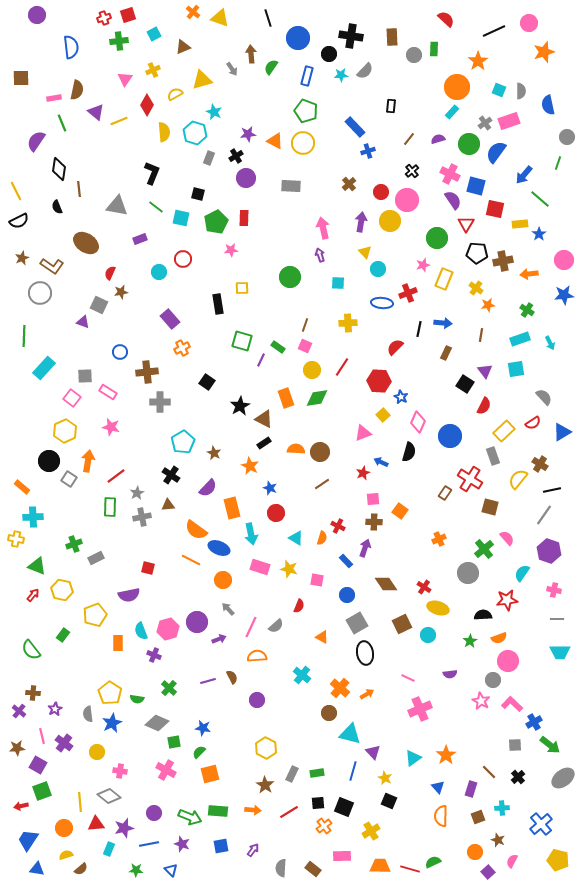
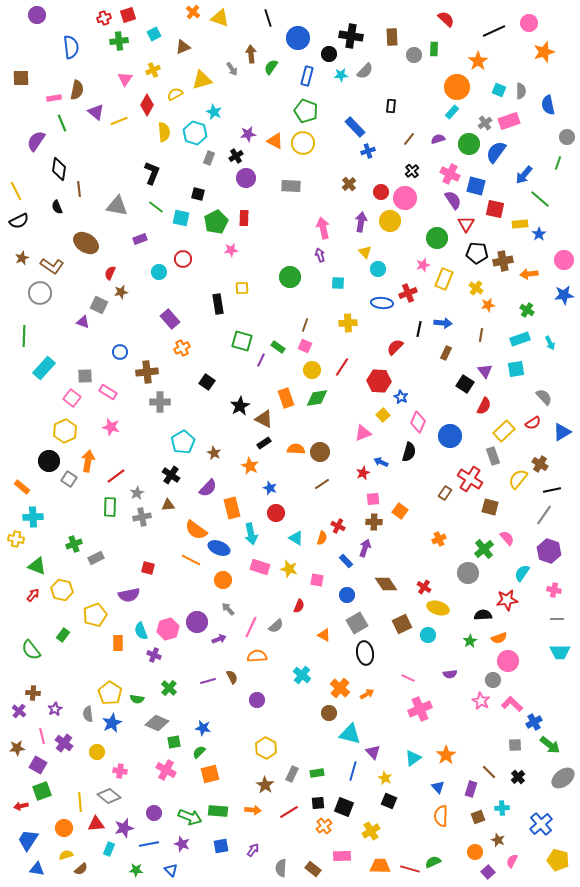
pink circle at (407, 200): moved 2 px left, 2 px up
orange triangle at (322, 637): moved 2 px right, 2 px up
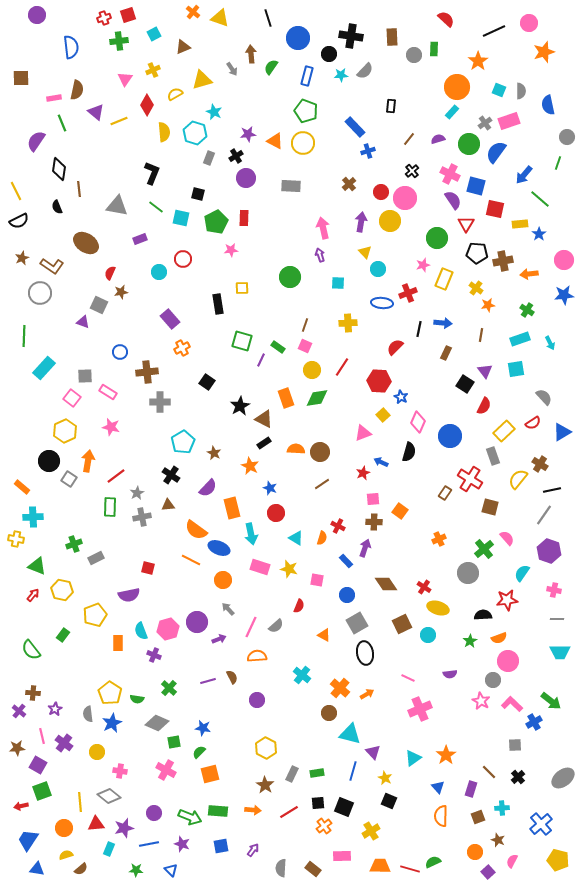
green arrow at (550, 745): moved 1 px right, 44 px up
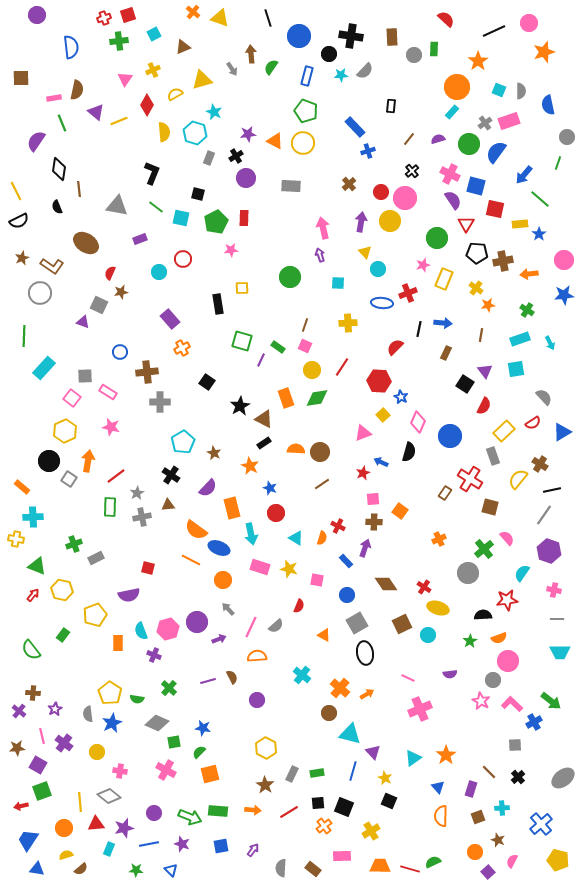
blue circle at (298, 38): moved 1 px right, 2 px up
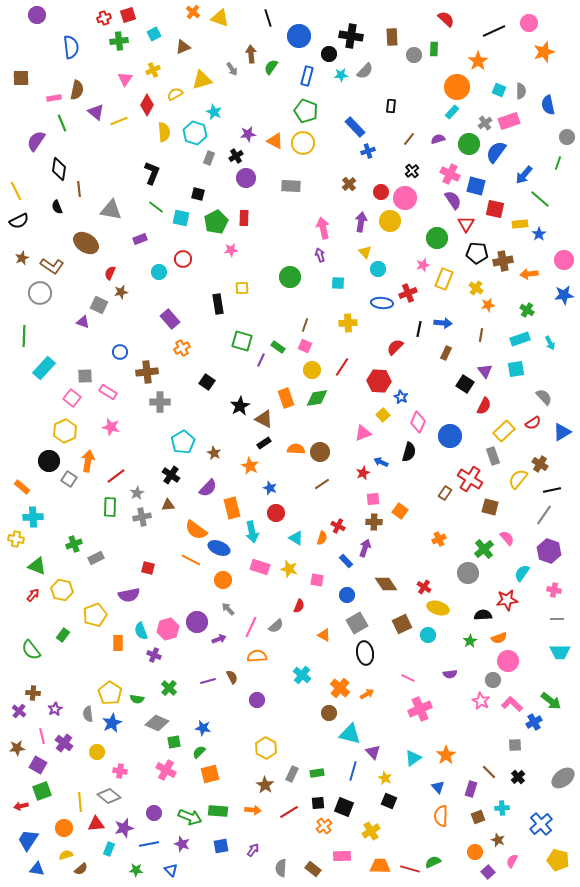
gray triangle at (117, 206): moved 6 px left, 4 px down
cyan arrow at (251, 534): moved 1 px right, 2 px up
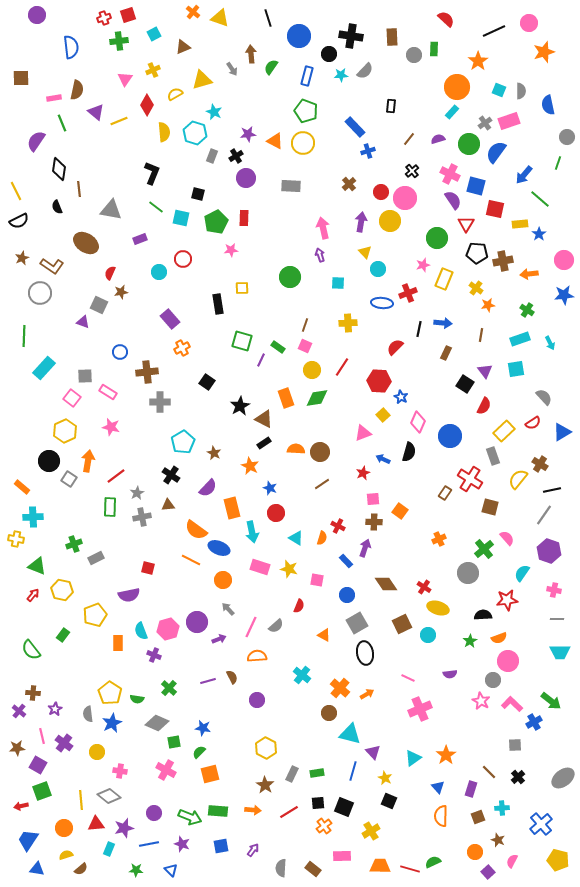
gray rectangle at (209, 158): moved 3 px right, 2 px up
blue arrow at (381, 462): moved 2 px right, 3 px up
yellow line at (80, 802): moved 1 px right, 2 px up
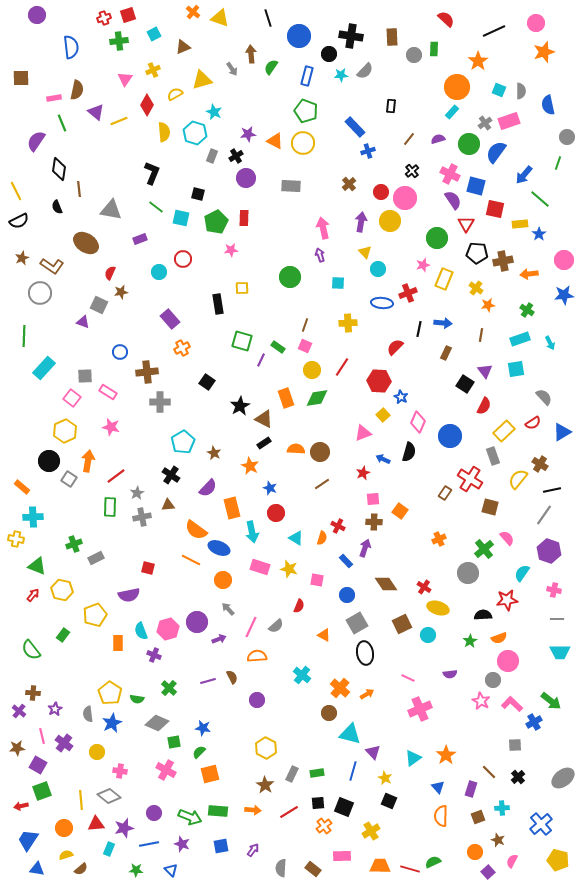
pink circle at (529, 23): moved 7 px right
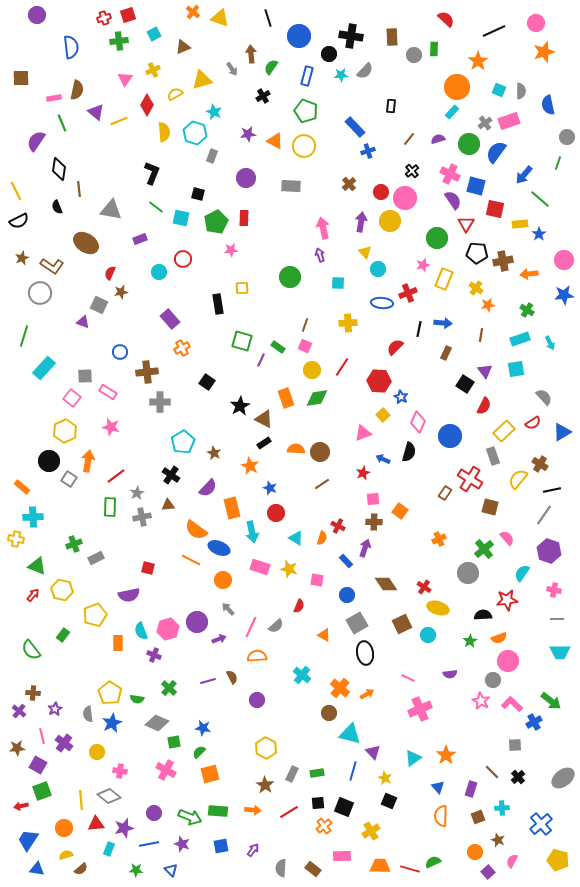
yellow circle at (303, 143): moved 1 px right, 3 px down
black cross at (236, 156): moved 27 px right, 60 px up
green line at (24, 336): rotated 15 degrees clockwise
brown line at (489, 772): moved 3 px right
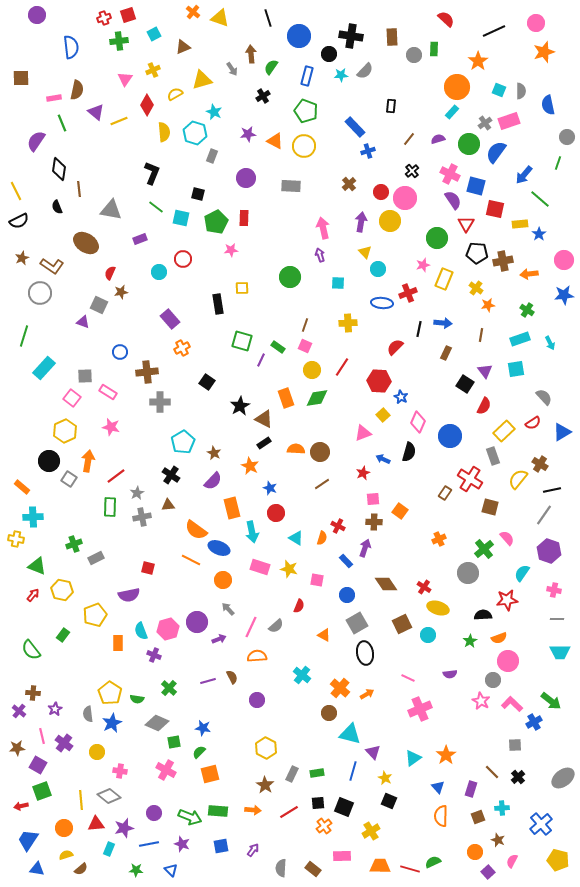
purple semicircle at (208, 488): moved 5 px right, 7 px up
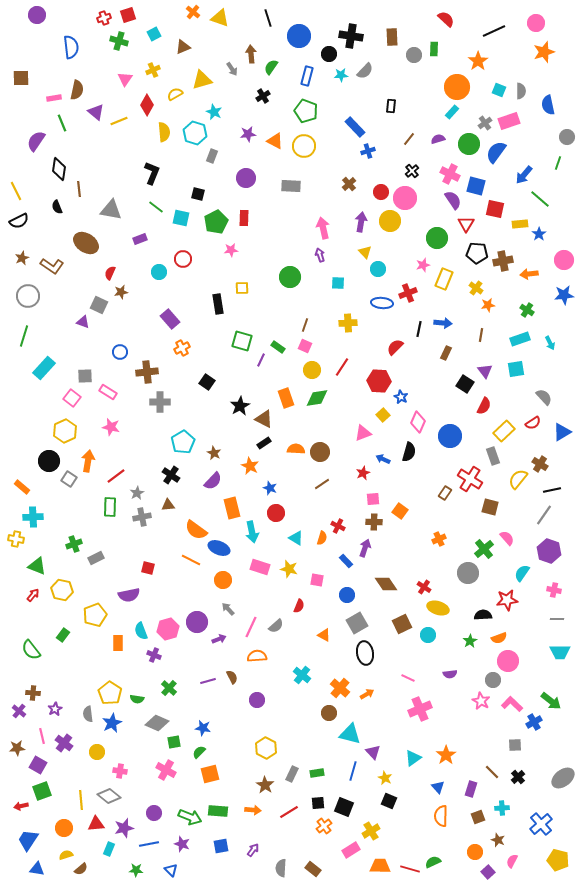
green cross at (119, 41): rotated 24 degrees clockwise
gray circle at (40, 293): moved 12 px left, 3 px down
pink rectangle at (342, 856): moved 9 px right, 6 px up; rotated 30 degrees counterclockwise
